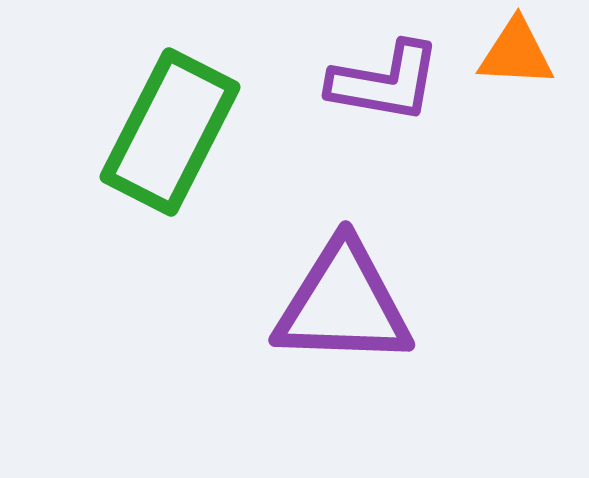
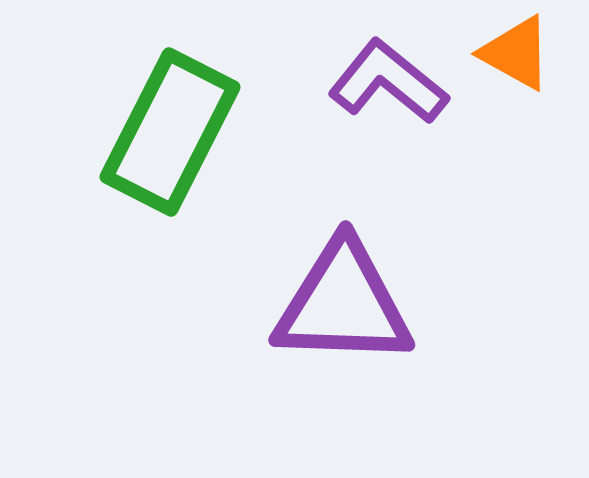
orange triangle: rotated 26 degrees clockwise
purple L-shape: moved 3 px right; rotated 151 degrees counterclockwise
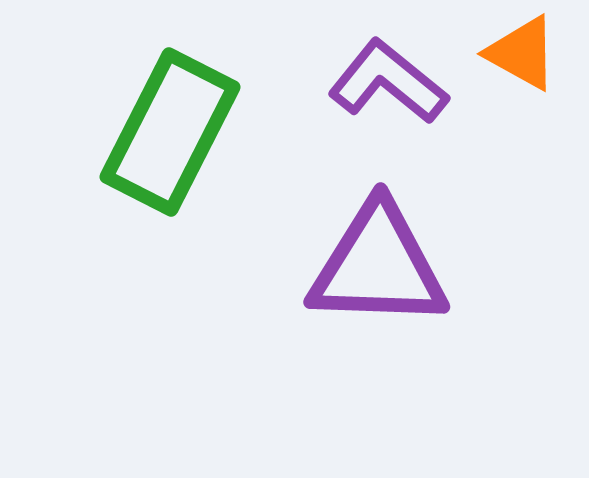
orange triangle: moved 6 px right
purple triangle: moved 35 px right, 38 px up
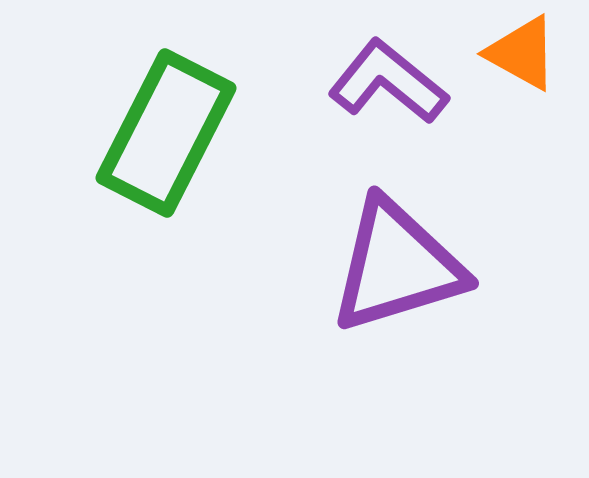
green rectangle: moved 4 px left, 1 px down
purple triangle: moved 19 px right; rotated 19 degrees counterclockwise
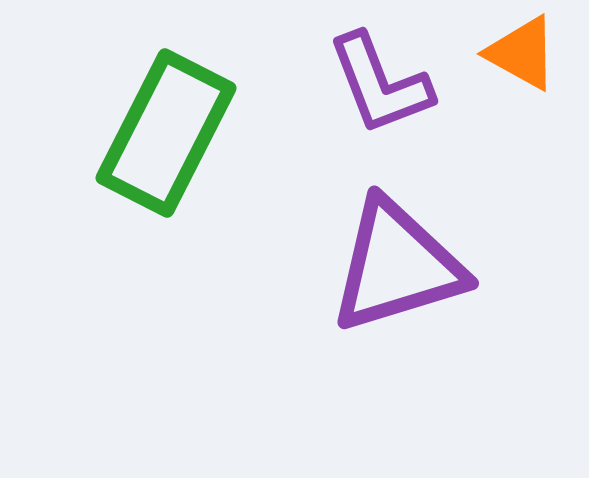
purple L-shape: moved 8 px left, 2 px down; rotated 150 degrees counterclockwise
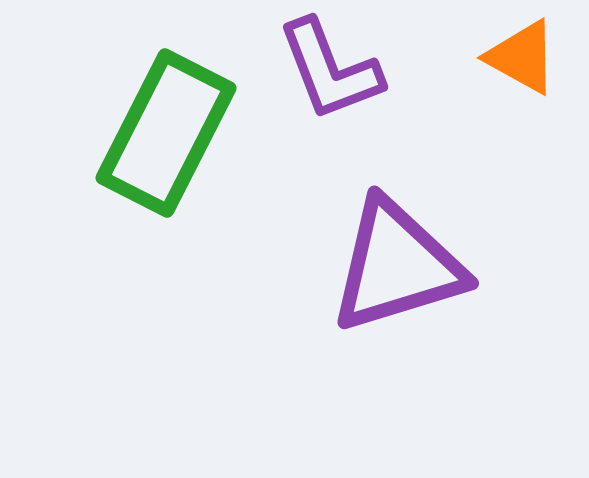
orange triangle: moved 4 px down
purple L-shape: moved 50 px left, 14 px up
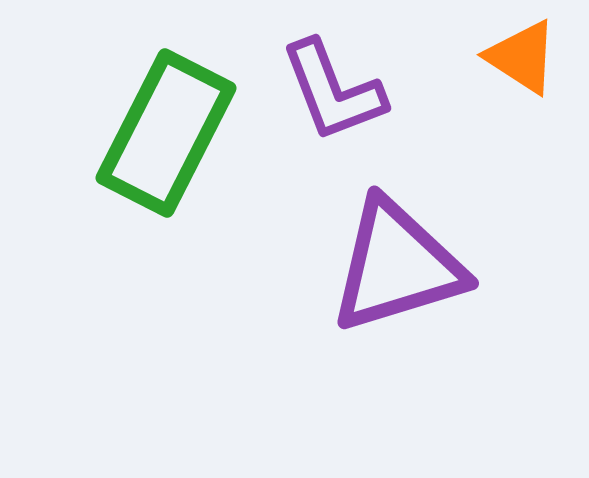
orange triangle: rotated 4 degrees clockwise
purple L-shape: moved 3 px right, 21 px down
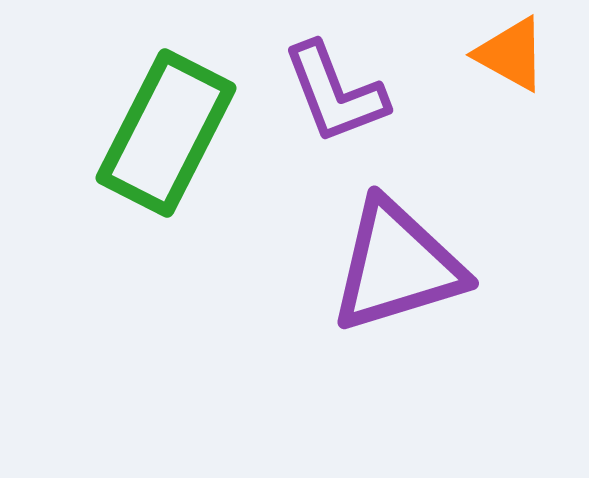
orange triangle: moved 11 px left, 3 px up; rotated 4 degrees counterclockwise
purple L-shape: moved 2 px right, 2 px down
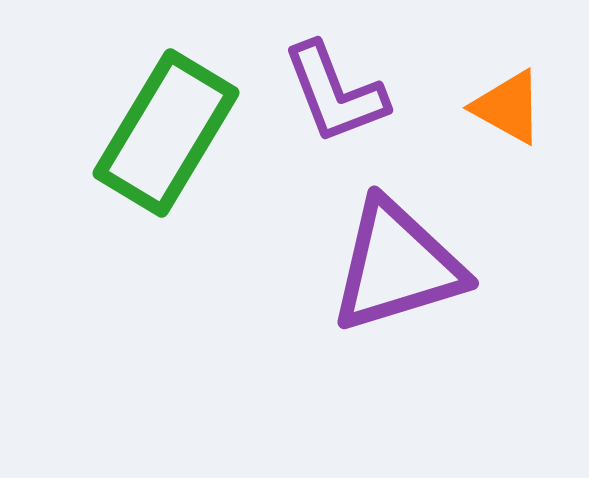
orange triangle: moved 3 px left, 53 px down
green rectangle: rotated 4 degrees clockwise
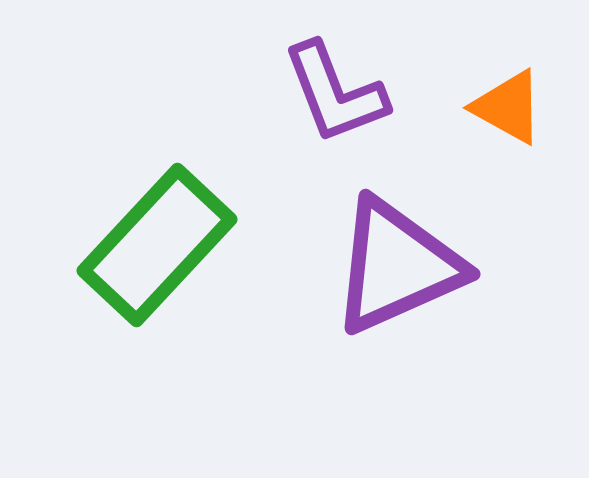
green rectangle: moved 9 px left, 112 px down; rotated 12 degrees clockwise
purple triangle: rotated 7 degrees counterclockwise
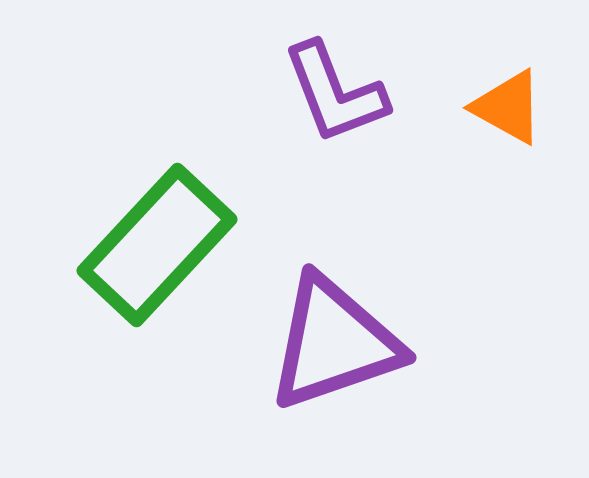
purple triangle: moved 63 px left, 77 px down; rotated 5 degrees clockwise
